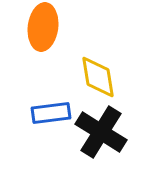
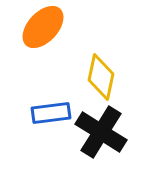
orange ellipse: rotated 36 degrees clockwise
yellow diamond: moved 3 px right; rotated 21 degrees clockwise
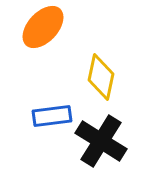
blue rectangle: moved 1 px right, 3 px down
black cross: moved 9 px down
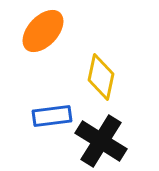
orange ellipse: moved 4 px down
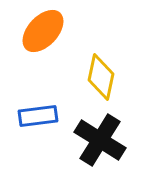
blue rectangle: moved 14 px left
black cross: moved 1 px left, 1 px up
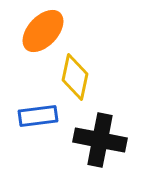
yellow diamond: moved 26 px left
black cross: rotated 21 degrees counterclockwise
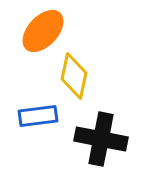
yellow diamond: moved 1 px left, 1 px up
black cross: moved 1 px right, 1 px up
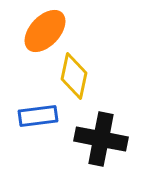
orange ellipse: moved 2 px right
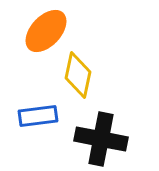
orange ellipse: moved 1 px right
yellow diamond: moved 4 px right, 1 px up
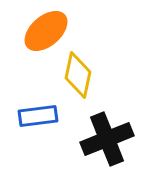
orange ellipse: rotated 6 degrees clockwise
black cross: moved 6 px right; rotated 33 degrees counterclockwise
